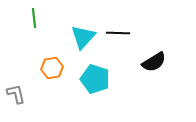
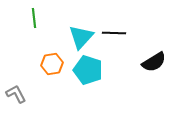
black line: moved 4 px left
cyan triangle: moved 2 px left
orange hexagon: moved 4 px up
cyan pentagon: moved 7 px left, 9 px up
gray L-shape: rotated 15 degrees counterclockwise
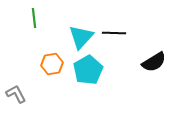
cyan pentagon: rotated 24 degrees clockwise
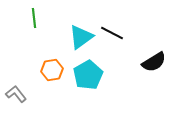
black line: moved 2 px left; rotated 25 degrees clockwise
cyan triangle: rotated 12 degrees clockwise
orange hexagon: moved 6 px down
cyan pentagon: moved 5 px down
gray L-shape: rotated 10 degrees counterclockwise
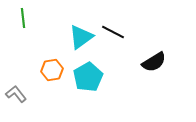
green line: moved 11 px left
black line: moved 1 px right, 1 px up
cyan pentagon: moved 2 px down
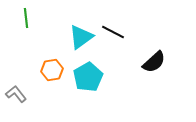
green line: moved 3 px right
black semicircle: rotated 10 degrees counterclockwise
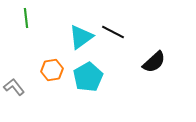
gray L-shape: moved 2 px left, 7 px up
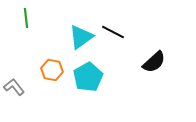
orange hexagon: rotated 20 degrees clockwise
